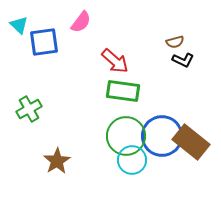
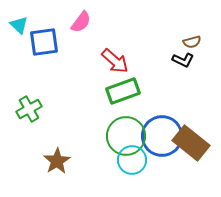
brown semicircle: moved 17 px right
green rectangle: rotated 28 degrees counterclockwise
brown rectangle: moved 1 px down
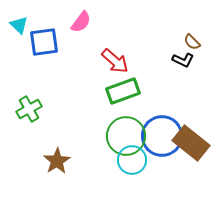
brown semicircle: rotated 60 degrees clockwise
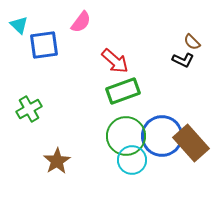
blue square: moved 3 px down
brown rectangle: rotated 9 degrees clockwise
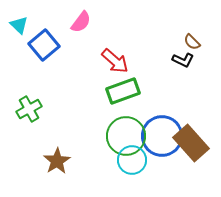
blue square: rotated 32 degrees counterclockwise
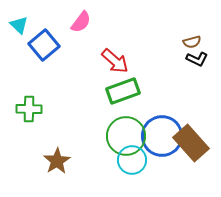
brown semicircle: rotated 60 degrees counterclockwise
black L-shape: moved 14 px right, 1 px up
green cross: rotated 30 degrees clockwise
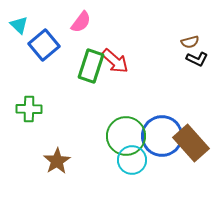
brown semicircle: moved 2 px left
green rectangle: moved 32 px left, 25 px up; rotated 52 degrees counterclockwise
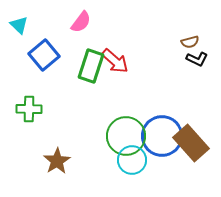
blue square: moved 10 px down
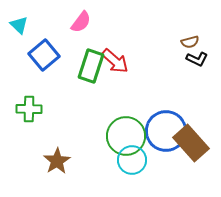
blue circle: moved 4 px right, 5 px up
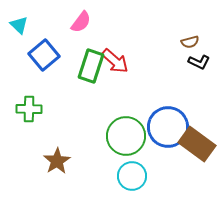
black L-shape: moved 2 px right, 3 px down
blue circle: moved 2 px right, 4 px up
brown rectangle: moved 6 px right, 1 px down; rotated 12 degrees counterclockwise
cyan circle: moved 16 px down
